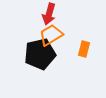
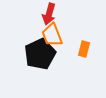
orange trapezoid: moved 1 px right; rotated 80 degrees counterclockwise
black pentagon: rotated 12 degrees counterclockwise
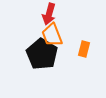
black pentagon: moved 2 px right; rotated 16 degrees counterclockwise
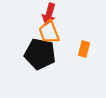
orange trapezoid: moved 3 px left, 3 px up
black pentagon: moved 2 px left; rotated 20 degrees counterclockwise
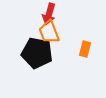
orange rectangle: moved 1 px right
black pentagon: moved 3 px left, 1 px up
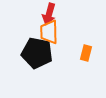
orange trapezoid: rotated 20 degrees clockwise
orange rectangle: moved 1 px right, 4 px down
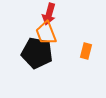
orange trapezoid: moved 3 px left, 1 px down; rotated 20 degrees counterclockwise
orange rectangle: moved 2 px up
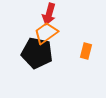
orange trapezoid: rotated 75 degrees clockwise
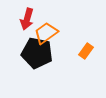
red arrow: moved 22 px left, 5 px down
orange rectangle: rotated 21 degrees clockwise
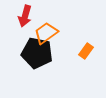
red arrow: moved 2 px left, 3 px up
